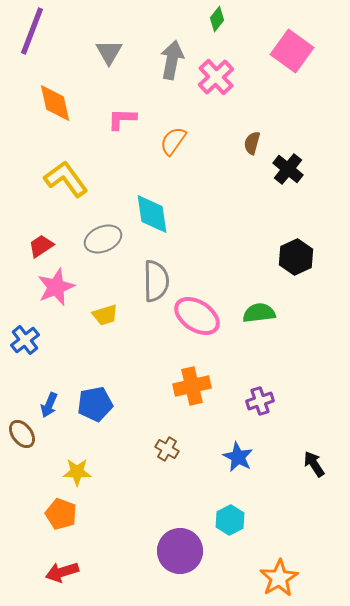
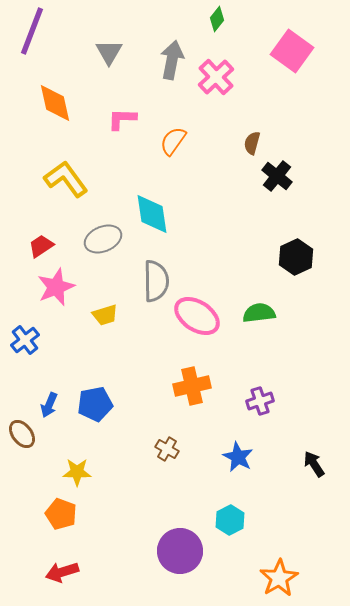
black cross: moved 11 px left, 7 px down
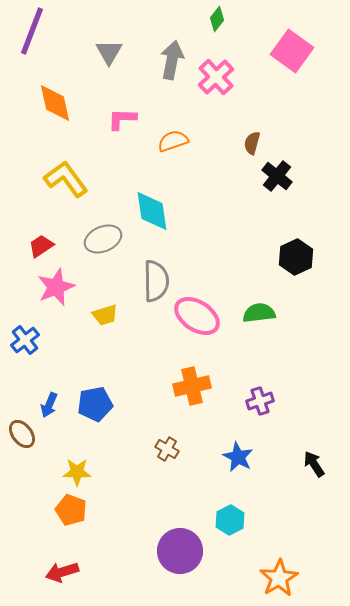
orange semicircle: rotated 36 degrees clockwise
cyan diamond: moved 3 px up
orange pentagon: moved 10 px right, 4 px up
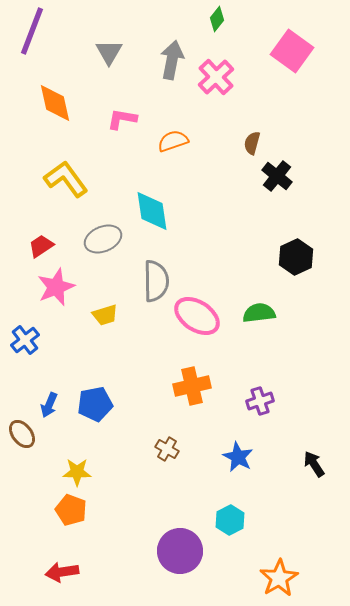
pink L-shape: rotated 8 degrees clockwise
red arrow: rotated 8 degrees clockwise
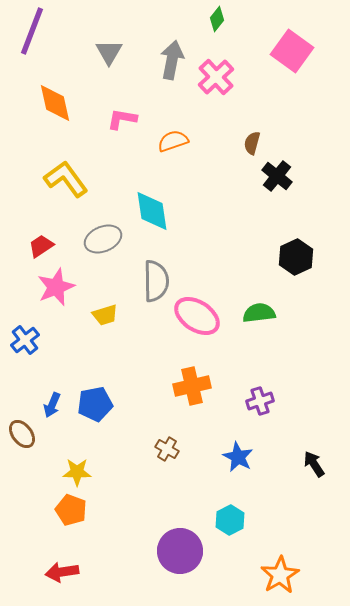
blue arrow: moved 3 px right
orange star: moved 1 px right, 3 px up
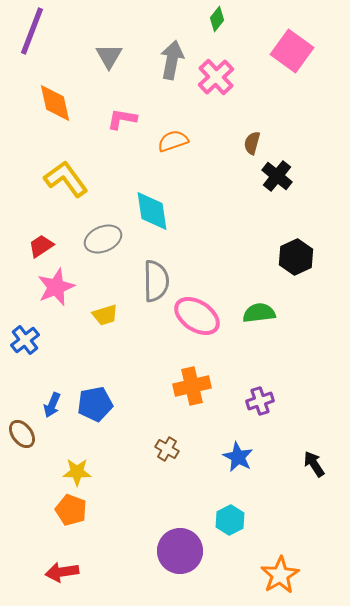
gray triangle: moved 4 px down
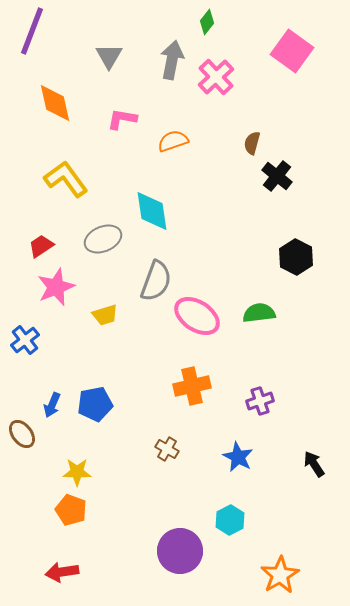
green diamond: moved 10 px left, 3 px down
black hexagon: rotated 8 degrees counterclockwise
gray semicircle: rotated 21 degrees clockwise
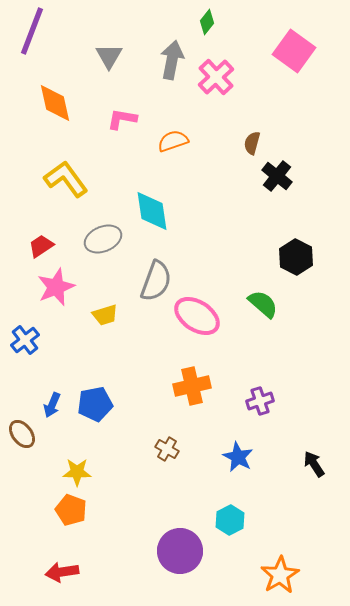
pink square: moved 2 px right
green semicircle: moved 4 px right, 9 px up; rotated 48 degrees clockwise
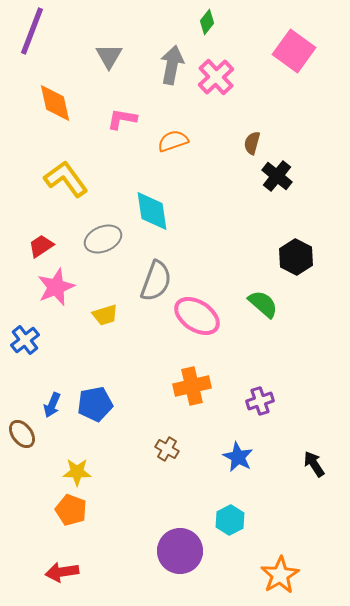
gray arrow: moved 5 px down
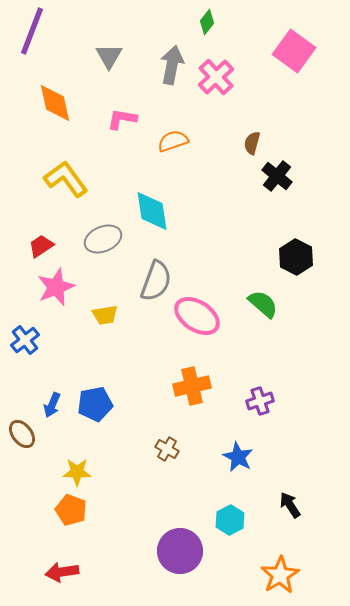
yellow trapezoid: rotated 8 degrees clockwise
black arrow: moved 24 px left, 41 px down
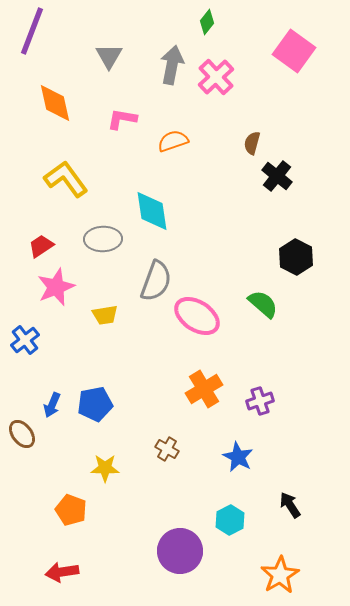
gray ellipse: rotated 21 degrees clockwise
orange cross: moved 12 px right, 3 px down; rotated 18 degrees counterclockwise
yellow star: moved 28 px right, 4 px up
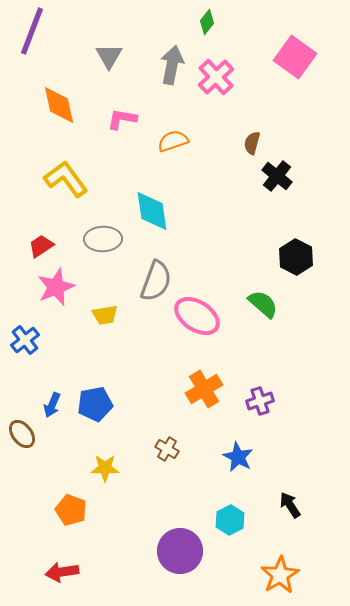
pink square: moved 1 px right, 6 px down
orange diamond: moved 4 px right, 2 px down
